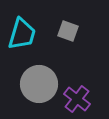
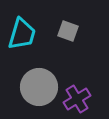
gray circle: moved 3 px down
purple cross: rotated 20 degrees clockwise
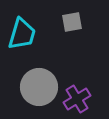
gray square: moved 4 px right, 9 px up; rotated 30 degrees counterclockwise
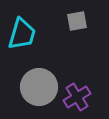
gray square: moved 5 px right, 1 px up
purple cross: moved 2 px up
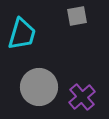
gray square: moved 5 px up
purple cross: moved 5 px right; rotated 8 degrees counterclockwise
